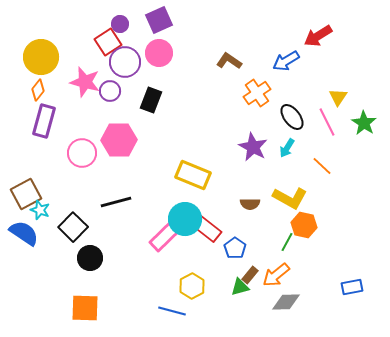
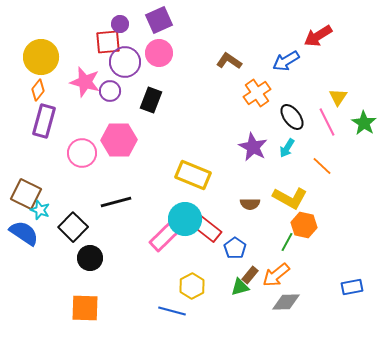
red square at (108, 42): rotated 28 degrees clockwise
brown square at (26, 194): rotated 36 degrees counterclockwise
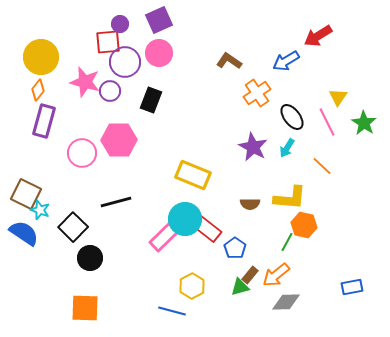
yellow L-shape at (290, 198): rotated 24 degrees counterclockwise
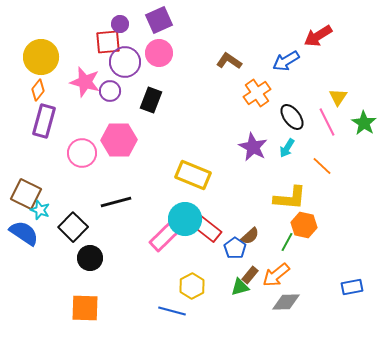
brown semicircle at (250, 204): moved 32 px down; rotated 42 degrees counterclockwise
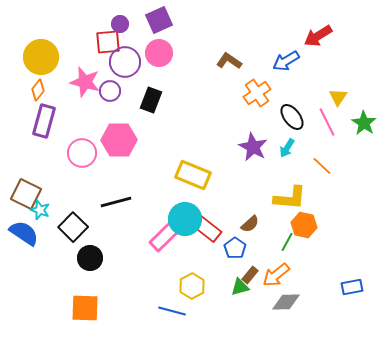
brown semicircle at (250, 236): moved 12 px up
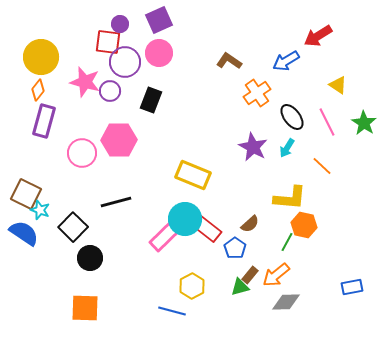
red square at (108, 42): rotated 12 degrees clockwise
yellow triangle at (338, 97): moved 12 px up; rotated 30 degrees counterclockwise
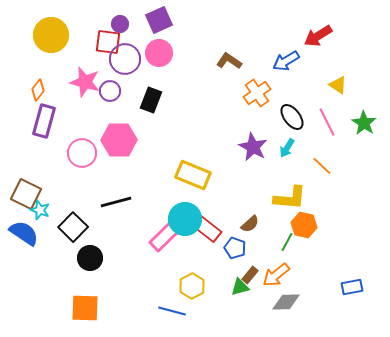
yellow circle at (41, 57): moved 10 px right, 22 px up
purple circle at (125, 62): moved 3 px up
blue pentagon at (235, 248): rotated 15 degrees counterclockwise
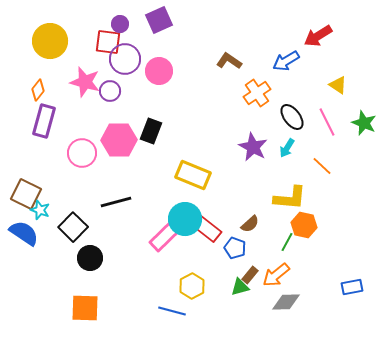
yellow circle at (51, 35): moved 1 px left, 6 px down
pink circle at (159, 53): moved 18 px down
black rectangle at (151, 100): moved 31 px down
green star at (364, 123): rotated 10 degrees counterclockwise
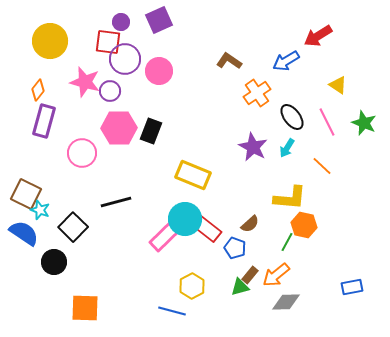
purple circle at (120, 24): moved 1 px right, 2 px up
pink hexagon at (119, 140): moved 12 px up
black circle at (90, 258): moved 36 px left, 4 px down
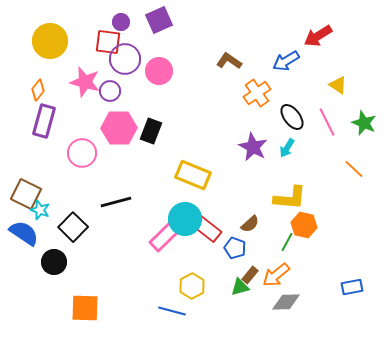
orange line at (322, 166): moved 32 px right, 3 px down
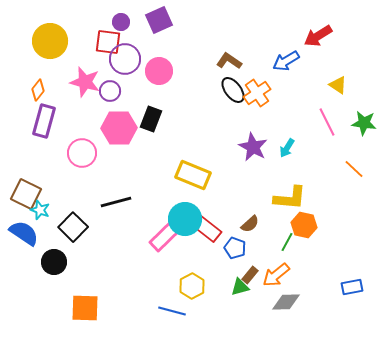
black ellipse at (292, 117): moved 59 px left, 27 px up
green star at (364, 123): rotated 15 degrees counterclockwise
black rectangle at (151, 131): moved 12 px up
